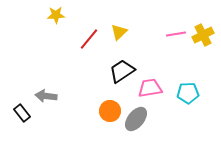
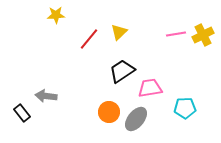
cyan pentagon: moved 3 px left, 15 px down
orange circle: moved 1 px left, 1 px down
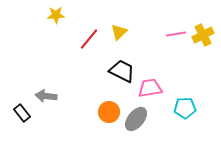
black trapezoid: rotated 60 degrees clockwise
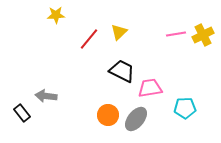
orange circle: moved 1 px left, 3 px down
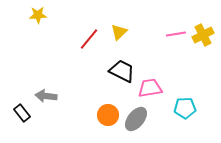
yellow star: moved 18 px left
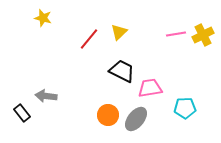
yellow star: moved 5 px right, 3 px down; rotated 18 degrees clockwise
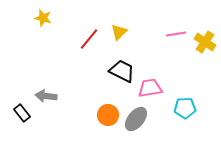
yellow cross: moved 2 px right, 7 px down; rotated 30 degrees counterclockwise
